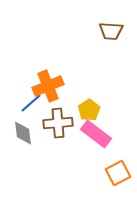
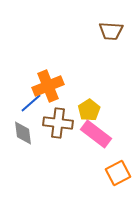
brown cross: rotated 12 degrees clockwise
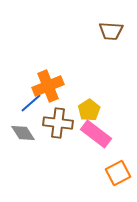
gray diamond: rotated 25 degrees counterclockwise
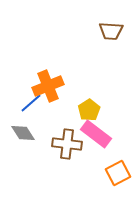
brown cross: moved 9 px right, 21 px down
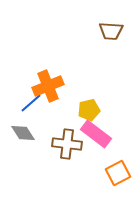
yellow pentagon: rotated 20 degrees clockwise
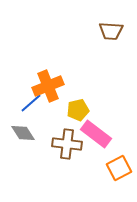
yellow pentagon: moved 11 px left
orange square: moved 1 px right, 5 px up
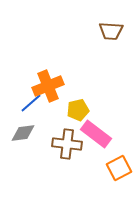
gray diamond: rotated 65 degrees counterclockwise
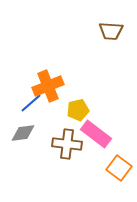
orange square: rotated 25 degrees counterclockwise
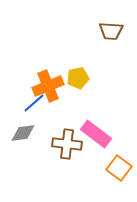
blue line: moved 3 px right
yellow pentagon: moved 32 px up
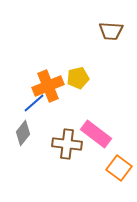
gray diamond: rotated 45 degrees counterclockwise
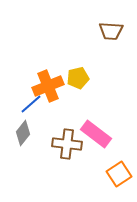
blue line: moved 3 px left, 1 px down
orange square: moved 6 px down; rotated 20 degrees clockwise
